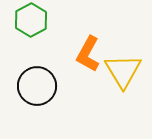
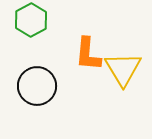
orange L-shape: rotated 24 degrees counterclockwise
yellow triangle: moved 2 px up
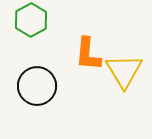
yellow triangle: moved 1 px right, 2 px down
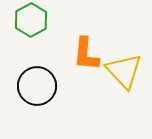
orange L-shape: moved 2 px left
yellow triangle: rotated 12 degrees counterclockwise
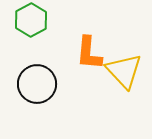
orange L-shape: moved 3 px right, 1 px up
black circle: moved 2 px up
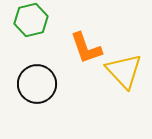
green hexagon: rotated 16 degrees clockwise
orange L-shape: moved 3 px left, 5 px up; rotated 24 degrees counterclockwise
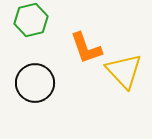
black circle: moved 2 px left, 1 px up
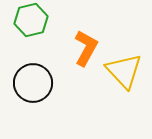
orange L-shape: rotated 132 degrees counterclockwise
black circle: moved 2 px left
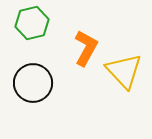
green hexagon: moved 1 px right, 3 px down
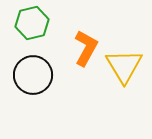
yellow triangle: moved 5 px up; rotated 12 degrees clockwise
black circle: moved 8 px up
